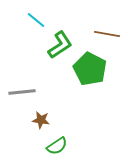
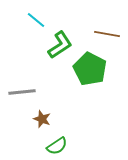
brown star: moved 1 px right, 1 px up; rotated 12 degrees clockwise
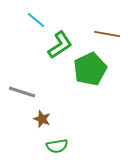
green pentagon: rotated 20 degrees clockwise
gray line: rotated 24 degrees clockwise
green semicircle: rotated 25 degrees clockwise
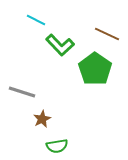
cyan line: rotated 12 degrees counterclockwise
brown line: rotated 15 degrees clockwise
green L-shape: rotated 80 degrees clockwise
green pentagon: moved 5 px right; rotated 12 degrees counterclockwise
brown star: rotated 24 degrees clockwise
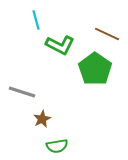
cyan line: rotated 48 degrees clockwise
green L-shape: rotated 20 degrees counterclockwise
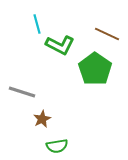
cyan line: moved 1 px right, 4 px down
